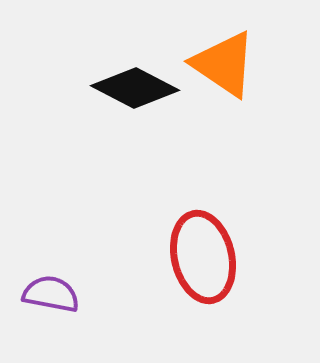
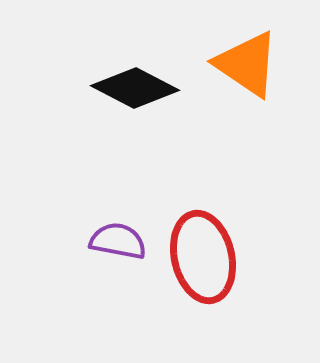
orange triangle: moved 23 px right
purple semicircle: moved 67 px right, 53 px up
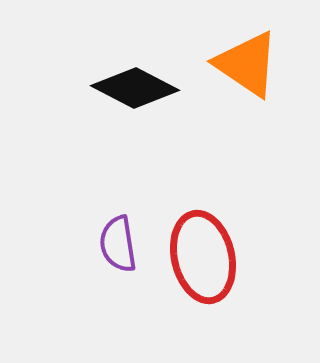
purple semicircle: moved 3 px down; rotated 110 degrees counterclockwise
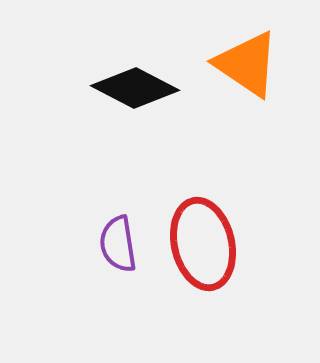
red ellipse: moved 13 px up
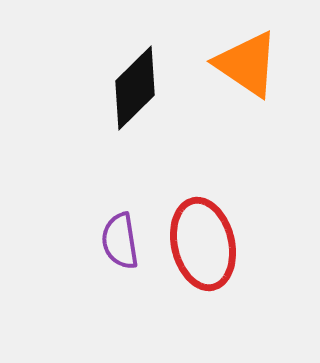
black diamond: rotated 72 degrees counterclockwise
purple semicircle: moved 2 px right, 3 px up
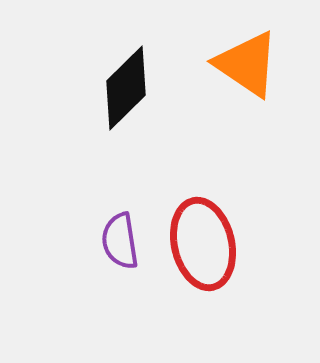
black diamond: moved 9 px left
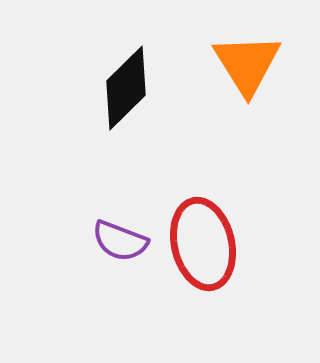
orange triangle: rotated 24 degrees clockwise
purple semicircle: rotated 60 degrees counterclockwise
